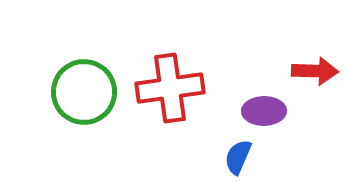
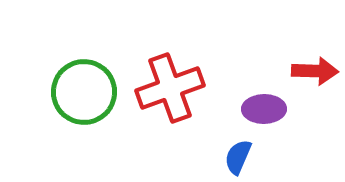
red cross: rotated 12 degrees counterclockwise
purple ellipse: moved 2 px up
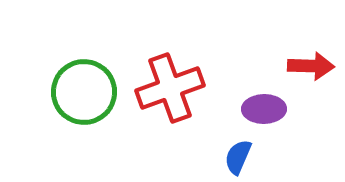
red arrow: moved 4 px left, 5 px up
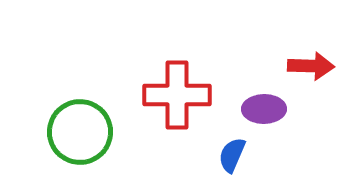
red cross: moved 7 px right, 7 px down; rotated 20 degrees clockwise
green circle: moved 4 px left, 40 px down
blue semicircle: moved 6 px left, 2 px up
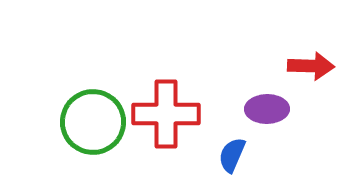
red cross: moved 11 px left, 19 px down
purple ellipse: moved 3 px right
green circle: moved 13 px right, 10 px up
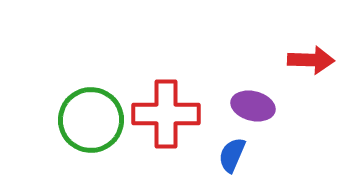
red arrow: moved 6 px up
purple ellipse: moved 14 px left, 3 px up; rotated 15 degrees clockwise
green circle: moved 2 px left, 2 px up
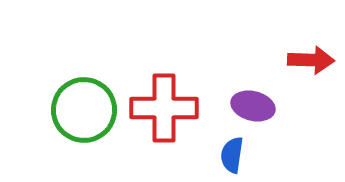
red cross: moved 2 px left, 6 px up
green circle: moved 7 px left, 10 px up
blue semicircle: rotated 15 degrees counterclockwise
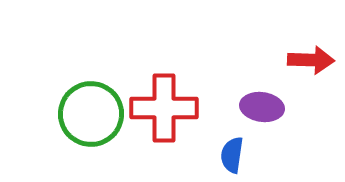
purple ellipse: moved 9 px right, 1 px down; rotated 6 degrees counterclockwise
green circle: moved 7 px right, 4 px down
